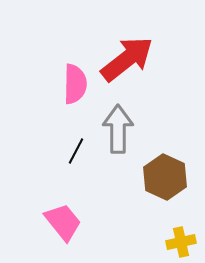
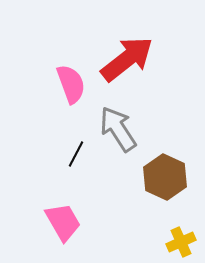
pink semicircle: moved 4 px left; rotated 21 degrees counterclockwise
gray arrow: rotated 33 degrees counterclockwise
black line: moved 3 px down
pink trapezoid: rotated 9 degrees clockwise
yellow cross: rotated 12 degrees counterclockwise
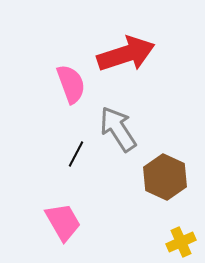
red arrow: moved 1 px left, 5 px up; rotated 20 degrees clockwise
